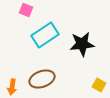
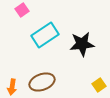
pink square: moved 4 px left; rotated 32 degrees clockwise
brown ellipse: moved 3 px down
yellow square: rotated 24 degrees clockwise
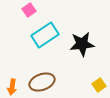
pink square: moved 7 px right
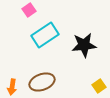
black star: moved 2 px right, 1 px down
yellow square: moved 1 px down
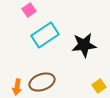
orange arrow: moved 5 px right
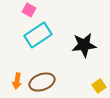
pink square: rotated 24 degrees counterclockwise
cyan rectangle: moved 7 px left
orange arrow: moved 6 px up
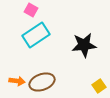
pink square: moved 2 px right
cyan rectangle: moved 2 px left
orange arrow: rotated 91 degrees counterclockwise
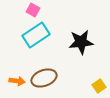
pink square: moved 2 px right
black star: moved 3 px left, 3 px up
brown ellipse: moved 2 px right, 4 px up
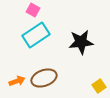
orange arrow: rotated 28 degrees counterclockwise
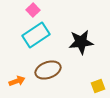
pink square: rotated 16 degrees clockwise
brown ellipse: moved 4 px right, 8 px up
yellow square: moved 1 px left; rotated 16 degrees clockwise
